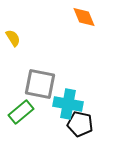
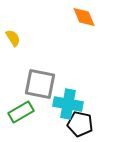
green rectangle: rotated 10 degrees clockwise
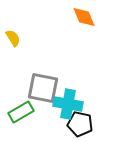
gray square: moved 3 px right, 4 px down
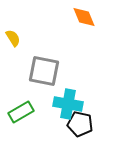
gray square: moved 1 px right, 17 px up
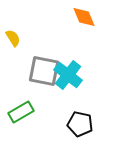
cyan cross: moved 29 px up; rotated 28 degrees clockwise
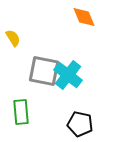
green rectangle: rotated 65 degrees counterclockwise
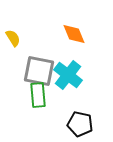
orange diamond: moved 10 px left, 17 px down
gray square: moved 5 px left
green rectangle: moved 17 px right, 17 px up
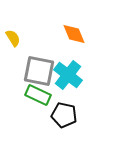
green rectangle: rotated 60 degrees counterclockwise
black pentagon: moved 16 px left, 9 px up
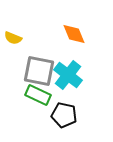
yellow semicircle: rotated 144 degrees clockwise
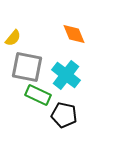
yellow semicircle: rotated 72 degrees counterclockwise
gray square: moved 12 px left, 4 px up
cyan cross: moved 2 px left
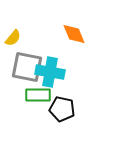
cyan cross: moved 16 px left, 3 px up; rotated 28 degrees counterclockwise
green rectangle: rotated 25 degrees counterclockwise
black pentagon: moved 2 px left, 6 px up
